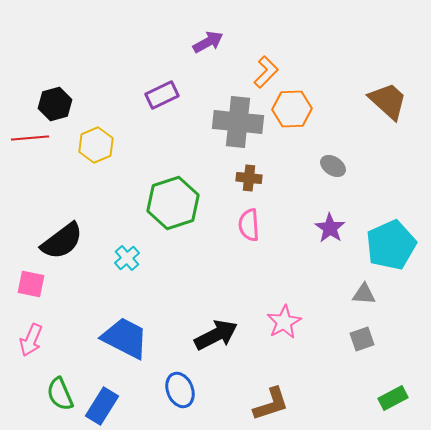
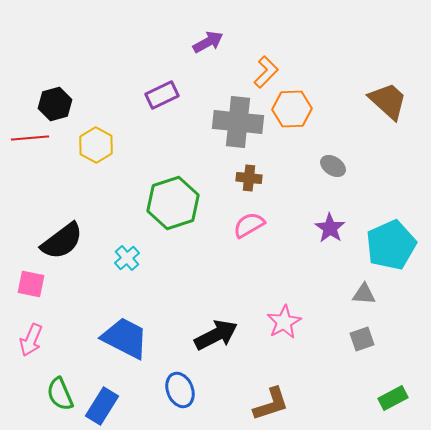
yellow hexagon: rotated 8 degrees counterclockwise
pink semicircle: rotated 64 degrees clockwise
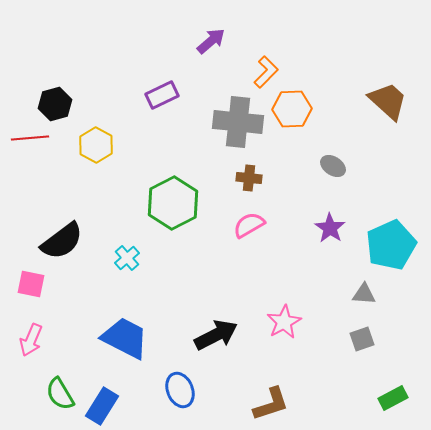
purple arrow: moved 3 px right, 1 px up; rotated 12 degrees counterclockwise
green hexagon: rotated 9 degrees counterclockwise
green semicircle: rotated 8 degrees counterclockwise
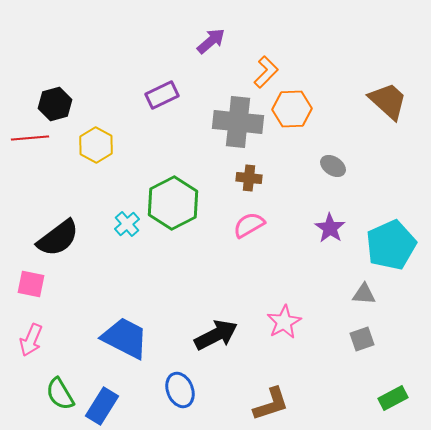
black semicircle: moved 4 px left, 3 px up
cyan cross: moved 34 px up
